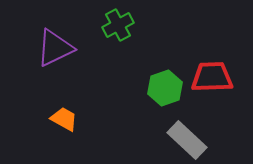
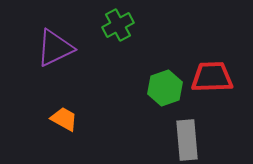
gray rectangle: rotated 42 degrees clockwise
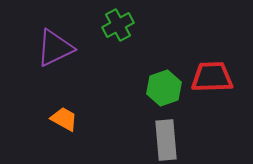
green hexagon: moved 1 px left
gray rectangle: moved 21 px left
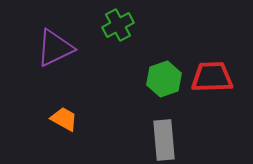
green hexagon: moved 9 px up
gray rectangle: moved 2 px left
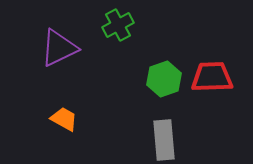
purple triangle: moved 4 px right
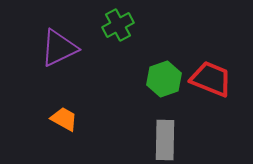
red trapezoid: moved 1 px left, 2 px down; rotated 24 degrees clockwise
gray rectangle: moved 1 px right; rotated 6 degrees clockwise
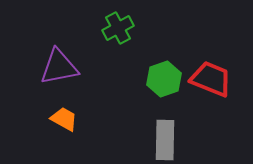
green cross: moved 3 px down
purple triangle: moved 19 px down; rotated 15 degrees clockwise
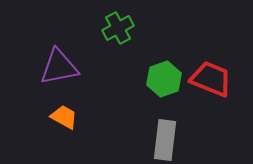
orange trapezoid: moved 2 px up
gray rectangle: rotated 6 degrees clockwise
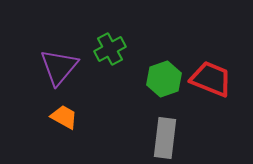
green cross: moved 8 px left, 21 px down
purple triangle: rotated 39 degrees counterclockwise
gray rectangle: moved 2 px up
